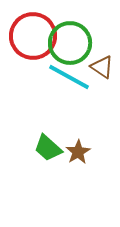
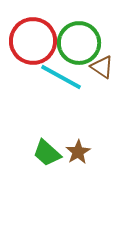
red circle: moved 5 px down
green circle: moved 9 px right
cyan line: moved 8 px left
green trapezoid: moved 1 px left, 5 px down
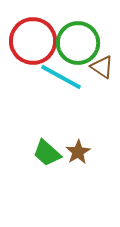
green circle: moved 1 px left
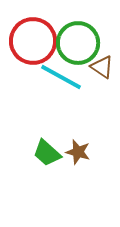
brown star: rotated 25 degrees counterclockwise
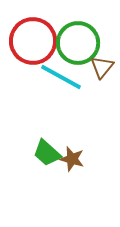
brown triangle: rotated 35 degrees clockwise
brown star: moved 6 px left, 7 px down
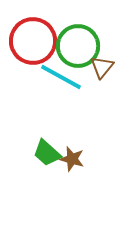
green circle: moved 3 px down
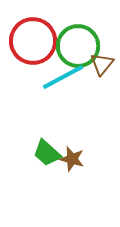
brown triangle: moved 3 px up
cyan line: moved 2 px right; rotated 57 degrees counterclockwise
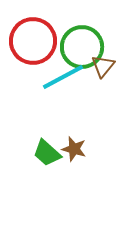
green circle: moved 4 px right, 1 px down
brown triangle: moved 1 px right, 2 px down
brown star: moved 2 px right, 10 px up
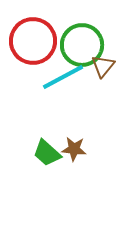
green circle: moved 2 px up
brown star: rotated 10 degrees counterclockwise
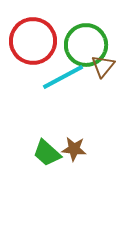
green circle: moved 4 px right
